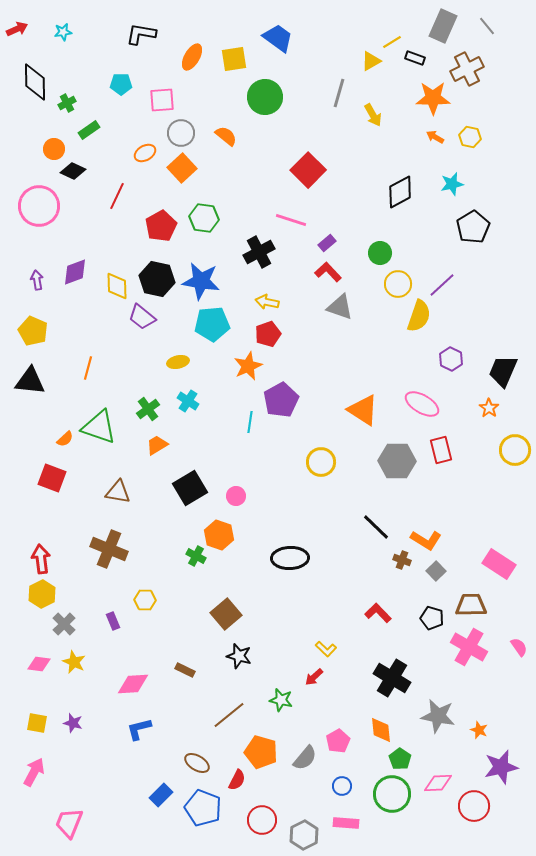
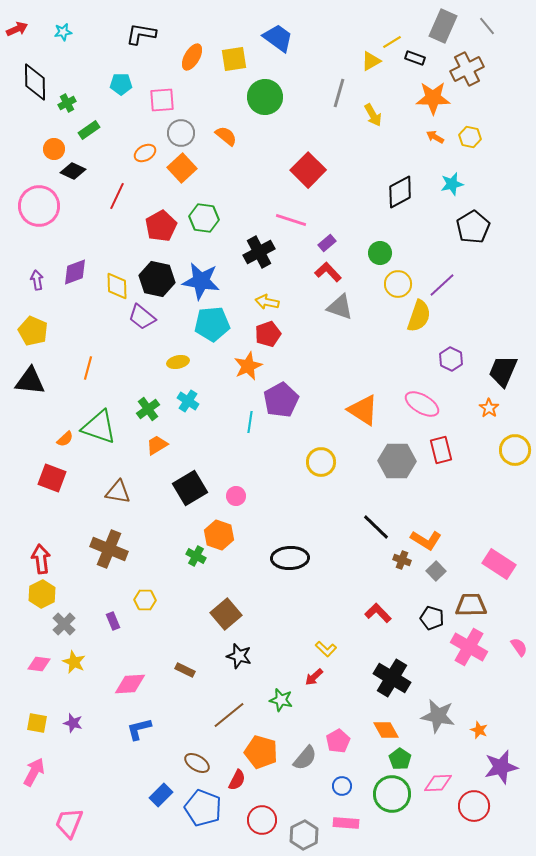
pink diamond at (133, 684): moved 3 px left
orange diamond at (381, 730): moved 5 px right; rotated 24 degrees counterclockwise
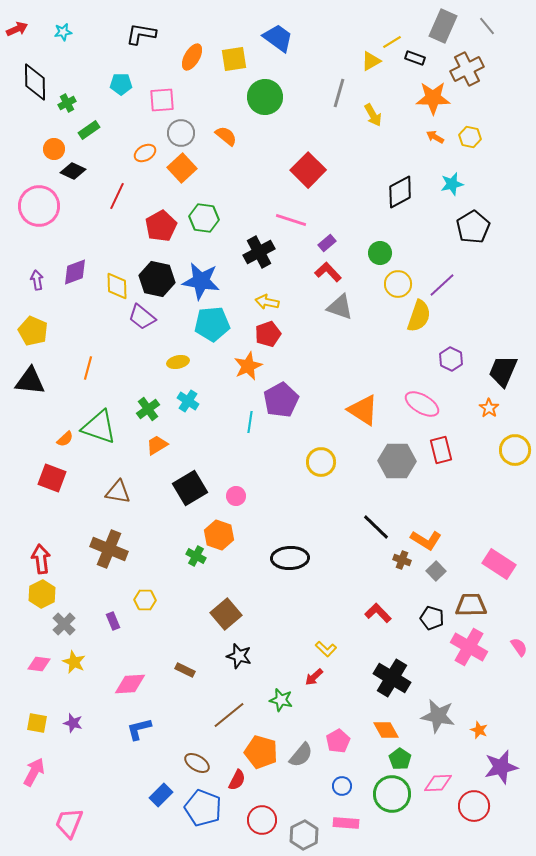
gray semicircle at (305, 758): moved 4 px left, 3 px up
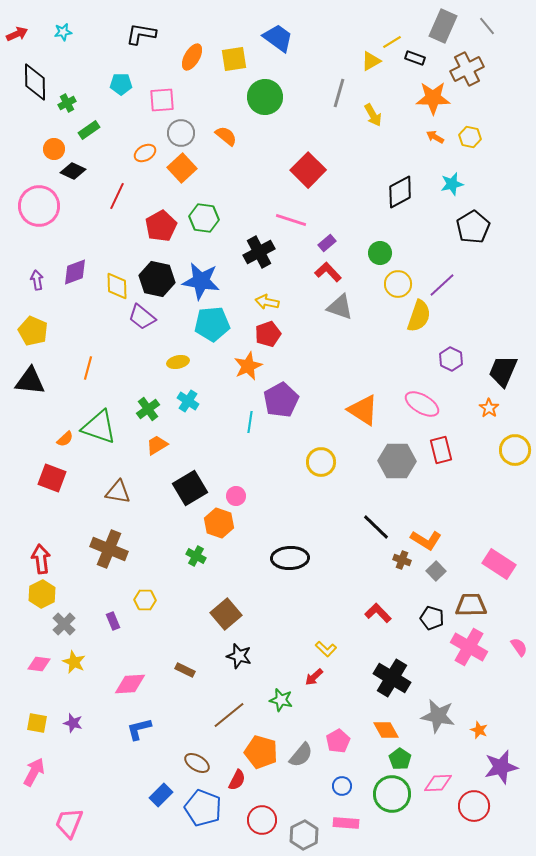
red arrow at (17, 29): moved 5 px down
orange hexagon at (219, 535): moved 12 px up
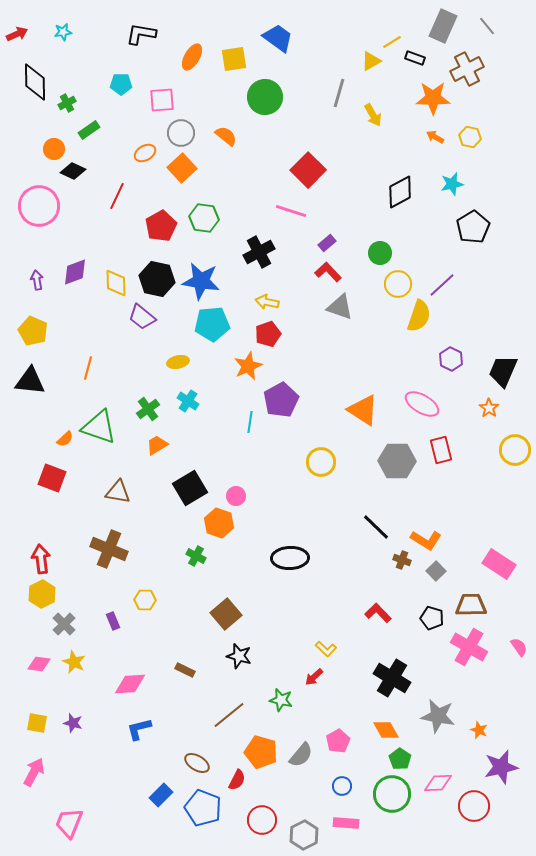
pink line at (291, 220): moved 9 px up
yellow diamond at (117, 286): moved 1 px left, 3 px up
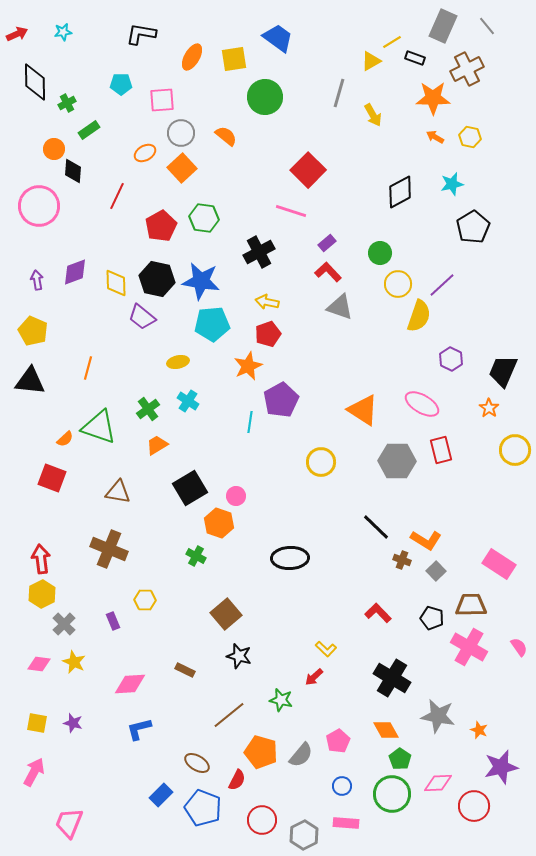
black diamond at (73, 171): rotated 70 degrees clockwise
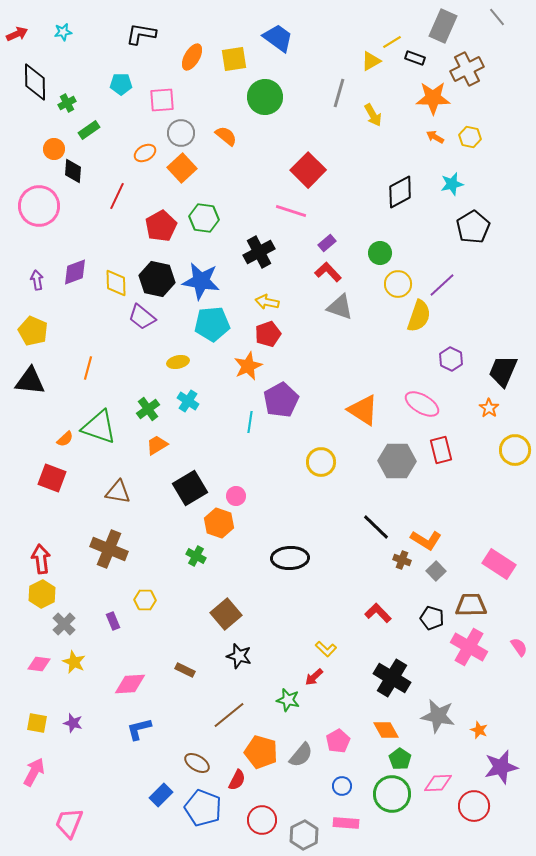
gray line at (487, 26): moved 10 px right, 9 px up
green star at (281, 700): moved 7 px right
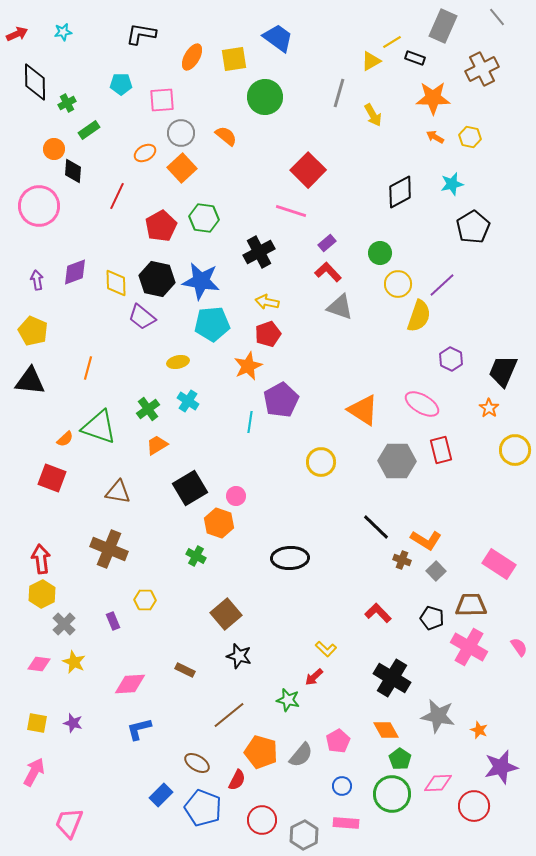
brown cross at (467, 69): moved 15 px right
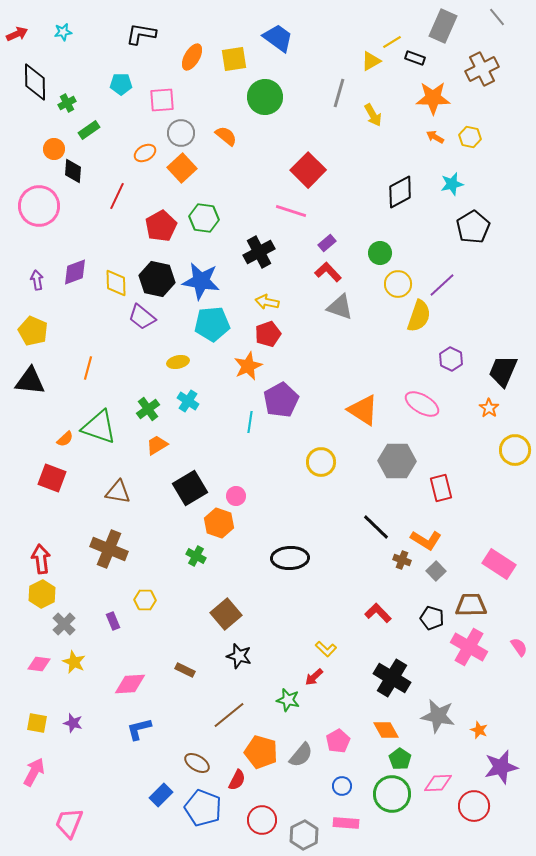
red rectangle at (441, 450): moved 38 px down
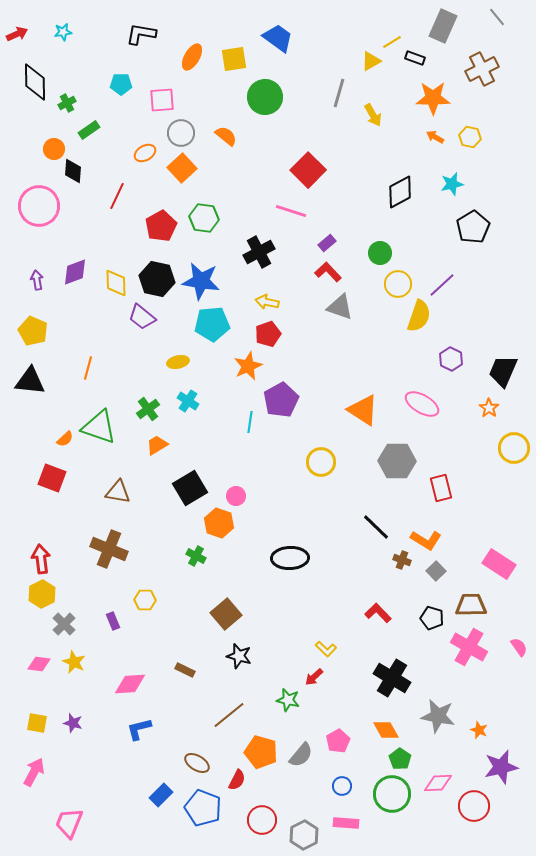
yellow circle at (515, 450): moved 1 px left, 2 px up
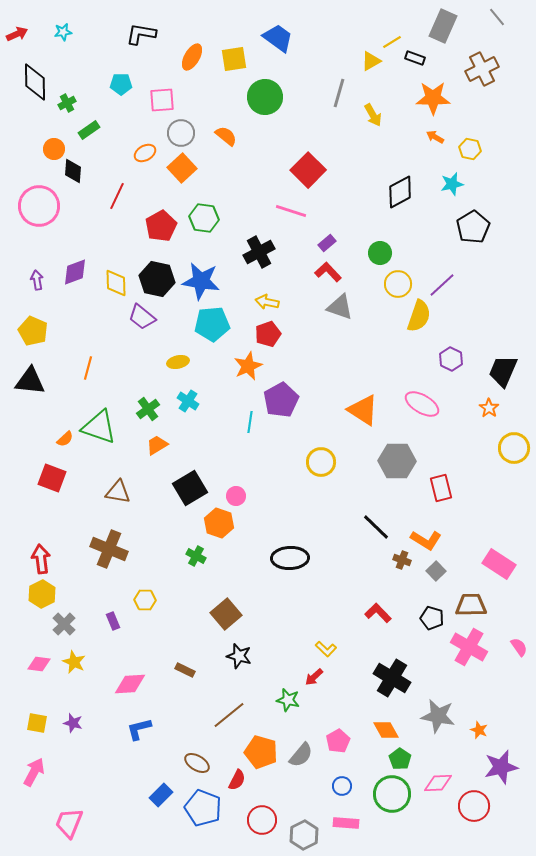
yellow hexagon at (470, 137): moved 12 px down
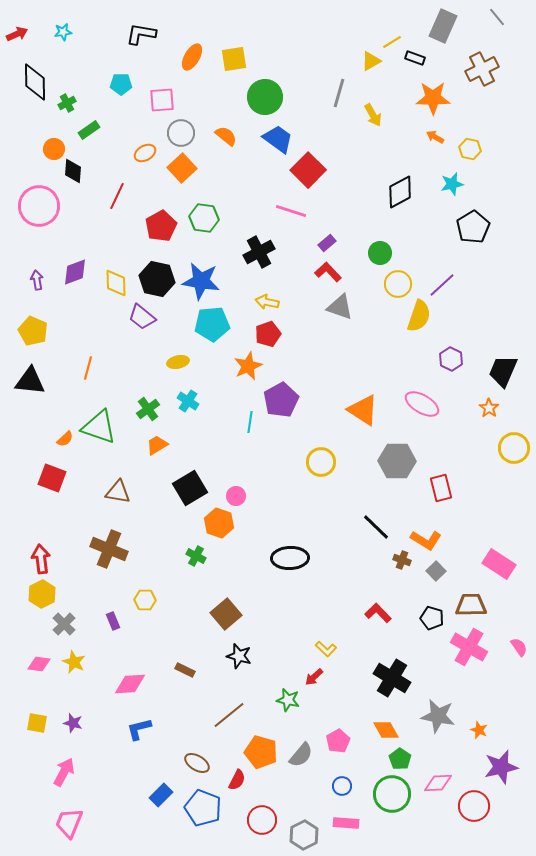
blue trapezoid at (278, 38): moved 101 px down
pink arrow at (34, 772): moved 30 px right
